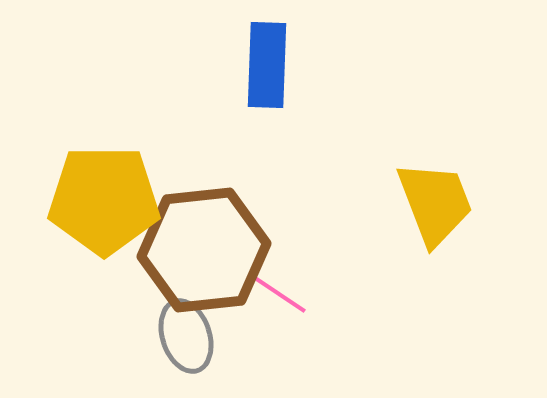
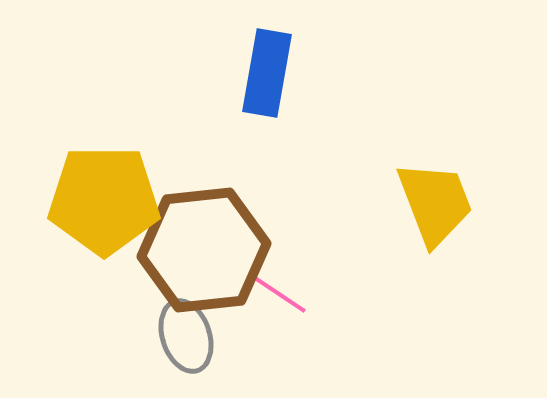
blue rectangle: moved 8 px down; rotated 8 degrees clockwise
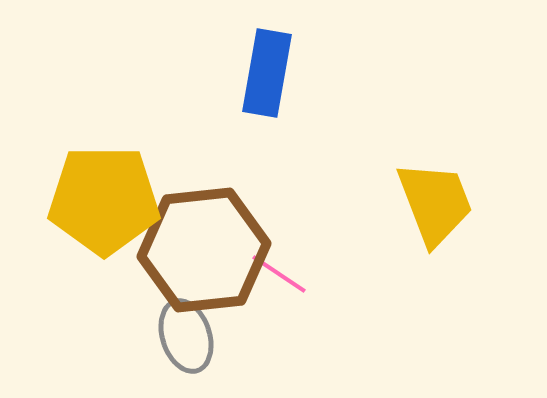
pink line: moved 20 px up
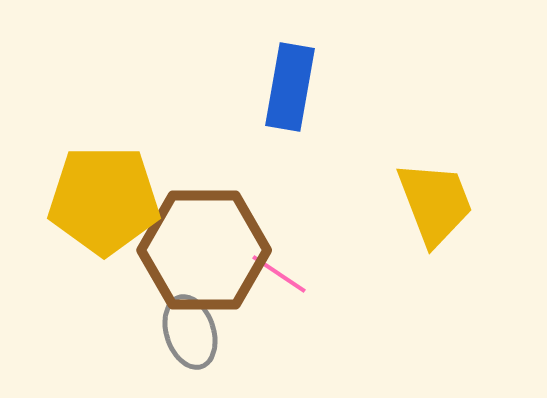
blue rectangle: moved 23 px right, 14 px down
brown hexagon: rotated 6 degrees clockwise
gray ellipse: moved 4 px right, 4 px up
